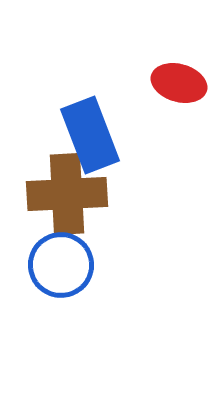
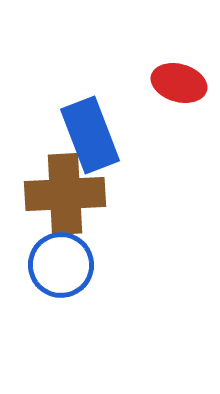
brown cross: moved 2 px left
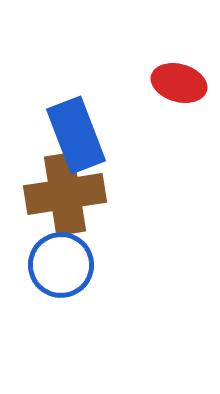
blue rectangle: moved 14 px left
brown cross: rotated 6 degrees counterclockwise
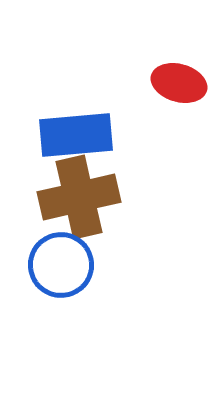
blue rectangle: rotated 74 degrees counterclockwise
brown cross: moved 14 px right, 3 px down; rotated 4 degrees counterclockwise
